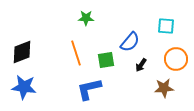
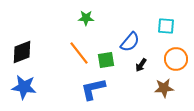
orange line: moved 3 px right; rotated 20 degrees counterclockwise
blue L-shape: moved 4 px right
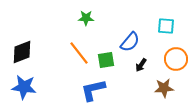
blue L-shape: moved 1 px down
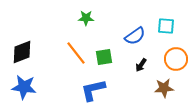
blue semicircle: moved 5 px right, 6 px up; rotated 15 degrees clockwise
orange line: moved 3 px left
green square: moved 2 px left, 3 px up
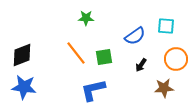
black diamond: moved 3 px down
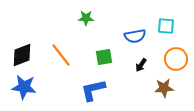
blue semicircle: rotated 25 degrees clockwise
orange line: moved 15 px left, 2 px down
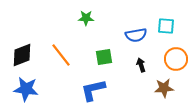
blue semicircle: moved 1 px right, 1 px up
black arrow: rotated 128 degrees clockwise
blue star: moved 2 px right, 2 px down
